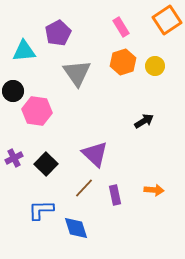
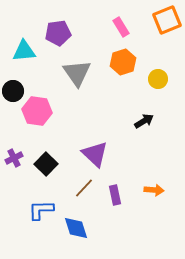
orange square: rotated 12 degrees clockwise
purple pentagon: rotated 20 degrees clockwise
yellow circle: moved 3 px right, 13 px down
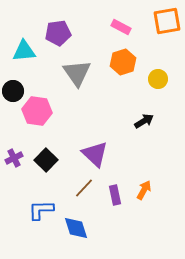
orange square: moved 1 px down; rotated 12 degrees clockwise
pink rectangle: rotated 30 degrees counterclockwise
black square: moved 4 px up
orange arrow: moved 10 px left; rotated 66 degrees counterclockwise
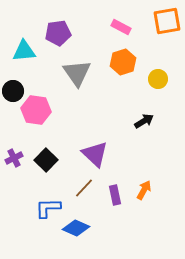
pink hexagon: moved 1 px left, 1 px up
blue L-shape: moved 7 px right, 2 px up
blue diamond: rotated 48 degrees counterclockwise
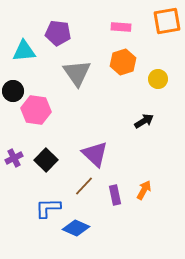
pink rectangle: rotated 24 degrees counterclockwise
purple pentagon: rotated 15 degrees clockwise
brown line: moved 2 px up
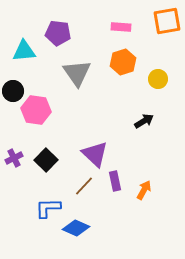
purple rectangle: moved 14 px up
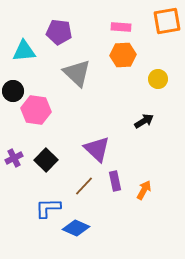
purple pentagon: moved 1 px right, 1 px up
orange hexagon: moved 7 px up; rotated 15 degrees clockwise
gray triangle: rotated 12 degrees counterclockwise
purple triangle: moved 2 px right, 5 px up
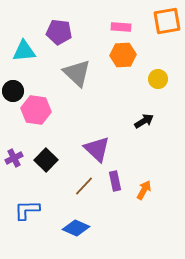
blue L-shape: moved 21 px left, 2 px down
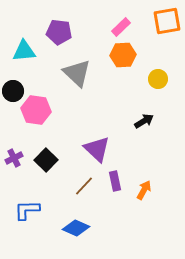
pink rectangle: rotated 48 degrees counterclockwise
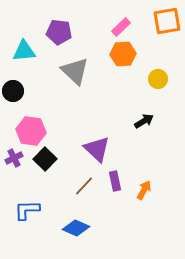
orange hexagon: moved 1 px up
gray triangle: moved 2 px left, 2 px up
pink hexagon: moved 5 px left, 21 px down
black square: moved 1 px left, 1 px up
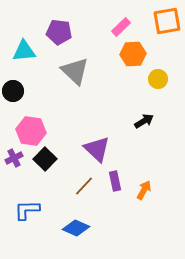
orange hexagon: moved 10 px right
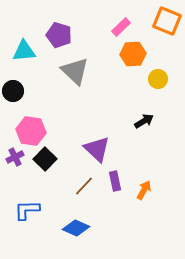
orange square: rotated 32 degrees clockwise
purple pentagon: moved 3 px down; rotated 10 degrees clockwise
purple cross: moved 1 px right, 1 px up
